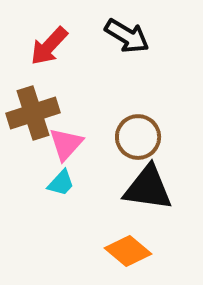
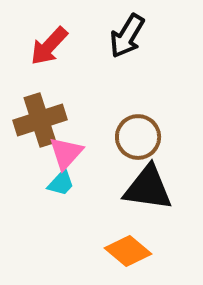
black arrow: rotated 90 degrees clockwise
brown cross: moved 7 px right, 7 px down
pink triangle: moved 9 px down
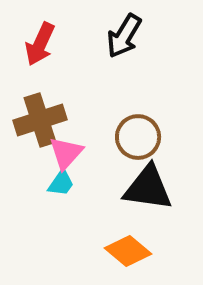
black arrow: moved 3 px left
red arrow: moved 9 px left, 2 px up; rotated 18 degrees counterclockwise
cyan trapezoid: rotated 8 degrees counterclockwise
